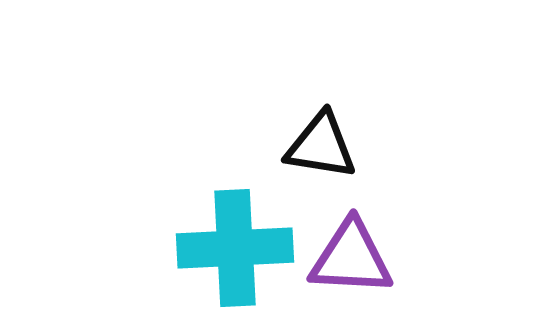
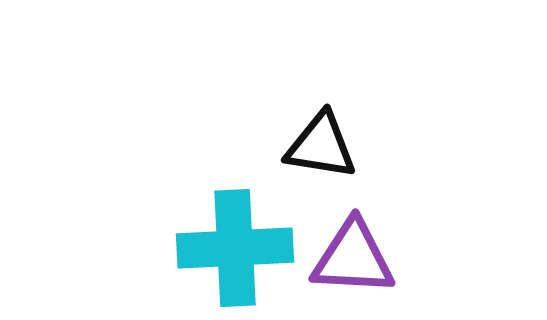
purple triangle: moved 2 px right
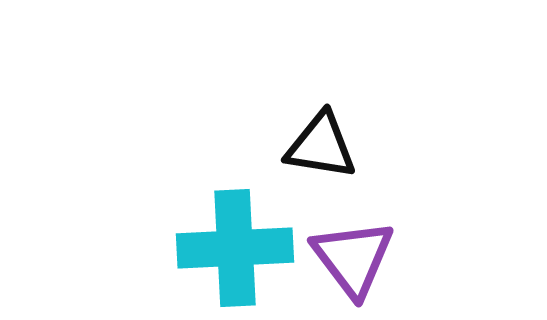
purple triangle: rotated 50 degrees clockwise
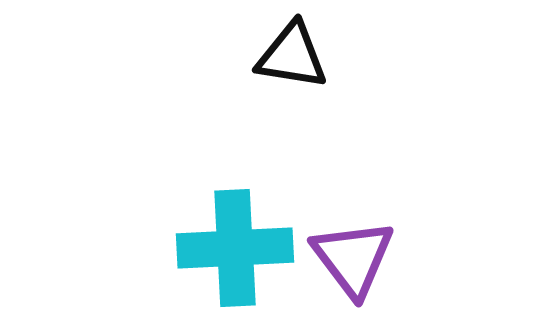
black triangle: moved 29 px left, 90 px up
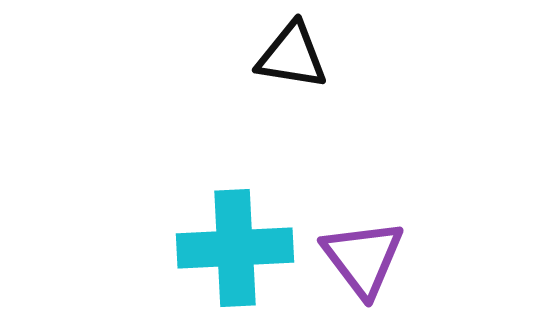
purple triangle: moved 10 px right
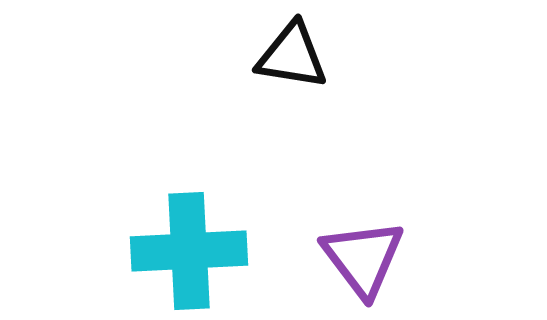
cyan cross: moved 46 px left, 3 px down
